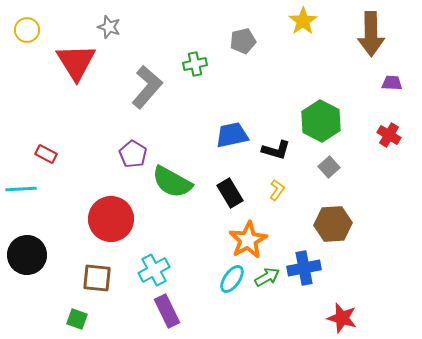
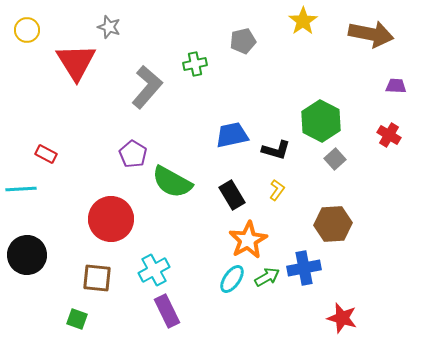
brown arrow: rotated 78 degrees counterclockwise
purple trapezoid: moved 4 px right, 3 px down
gray square: moved 6 px right, 8 px up
black rectangle: moved 2 px right, 2 px down
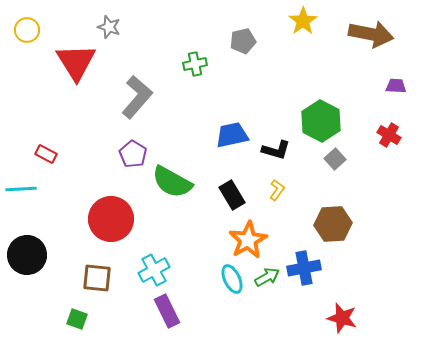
gray L-shape: moved 10 px left, 10 px down
cyan ellipse: rotated 60 degrees counterclockwise
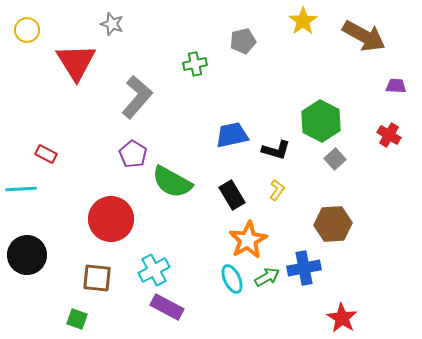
gray star: moved 3 px right, 3 px up
brown arrow: moved 7 px left, 2 px down; rotated 18 degrees clockwise
purple rectangle: moved 4 px up; rotated 36 degrees counterclockwise
red star: rotated 16 degrees clockwise
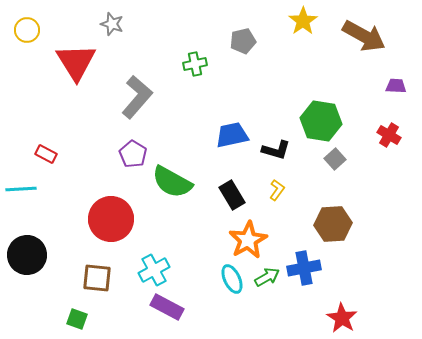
green hexagon: rotated 18 degrees counterclockwise
